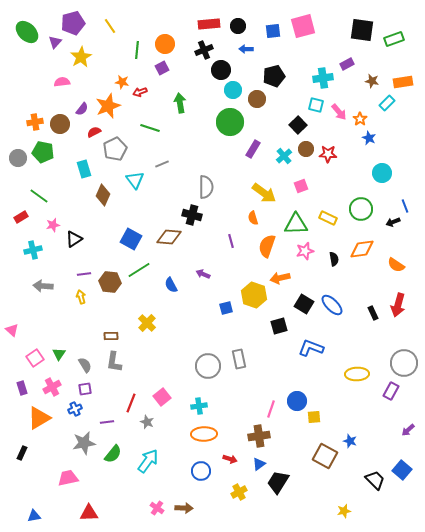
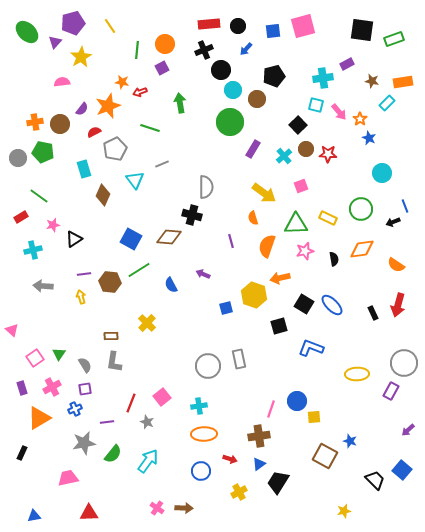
blue arrow at (246, 49): rotated 48 degrees counterclockwise
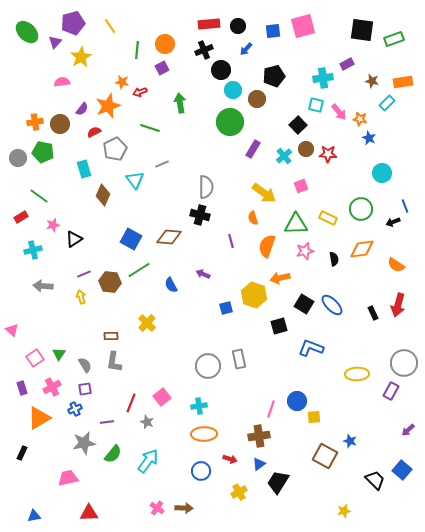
orange star at (360, 119): rotated 24 degrees counterclockwise
black cross at (192, 215): moved 8 px right
purple line at (84, 274): rotated 16 degrees counterclockwise
